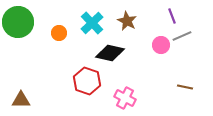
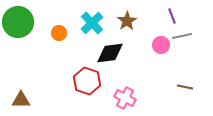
brown star: rotated 12 degrees clockwise
gray line: rotated 12 degrees clockwise
black diamond: rotated 20 degrees counterclockwise
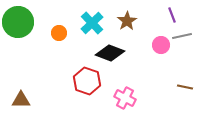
purple line: moved 1 px up
black diamond: rotated 28 degrees clockwise
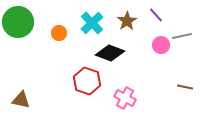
purple line: moved 16 px left; rotated 21 degrees counterclockwise
brown triangle: rotated 12 degrees clockwise
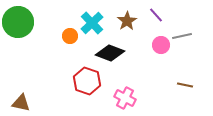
orange circle: moved 11 px right, 3 px down
brown line: moved 2 px up
brown triangle: moved 3 px down
